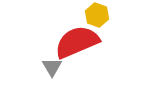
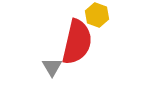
red semicircle: rotated 126 degrees clockwise
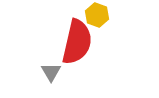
gray triangle: moved 1 px left, 5 px down
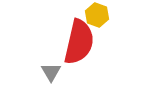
red semicircle: moved 2 px right
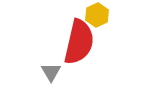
yellow hexagon: rotated 15 degrees clockwise
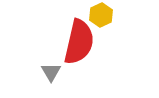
yellow hexagon: moved 4 px right
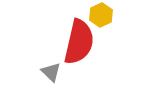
gray triangle: rotated 15 degrees counterclockwise
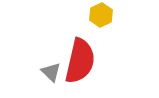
red semicircle: moved 1 px right, 19 px down
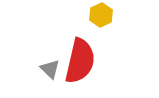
gray triangle: moved 1 px left, 3 px up
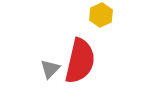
gray triangle: rotated 30 degrees clockwise
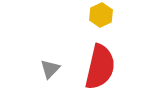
red semicircle: moved 20 px right, 6 px down
